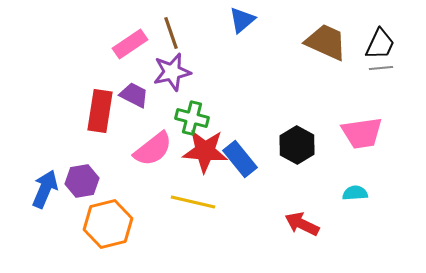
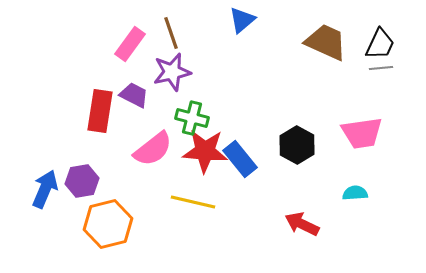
pink rectangle: rotated 20 degrees counterclockwise
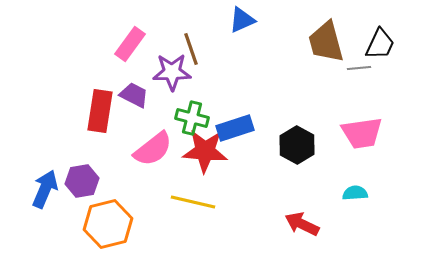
blue triangle: rotated 16 degrees clockwise
brown line: moved 20 px right, 16 px down
brown trapezoid: rotated 129 degrees counterclockwise
gray line: moved 22 px left
purple star: rotated 12 degrees clockwise
blue rectangle: moved 5 px left, 31 px up; rotated 69 degrees counterclockwise
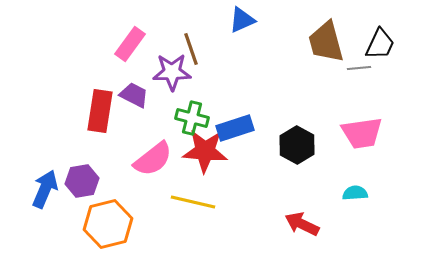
pink semicircle: moved 10 px down
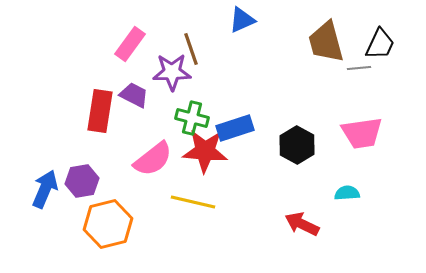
cyan semicircle: moved 8 px left
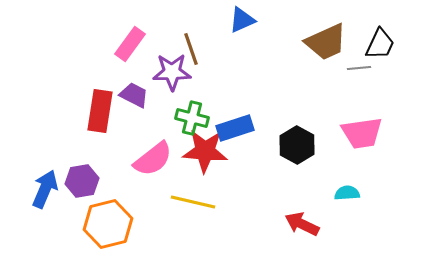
brown trapezoid: rotated 99 degrees counterclockwise
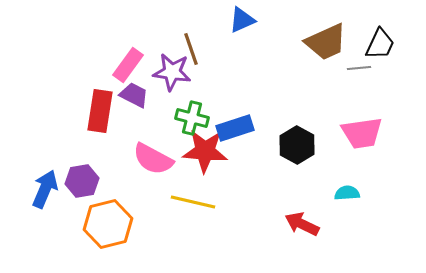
pink rectangle: moved 2 px left, 21 px down
purple star: rotated 9 degrees clockwise
pink semicircle: rotated 66 degrees clockwise
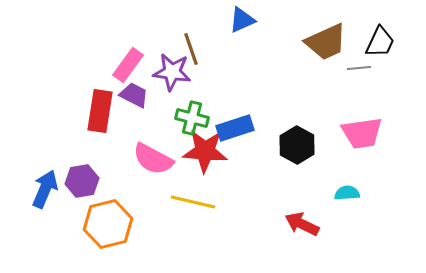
black trapezoid: moved 2 px up
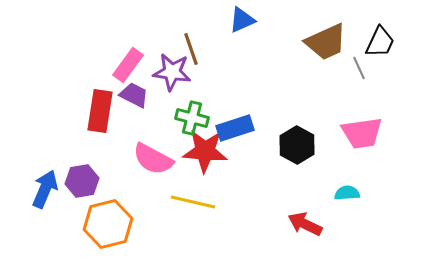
gray line: rotated 70 degrees clockwise
red arrow: moved 3 px right
